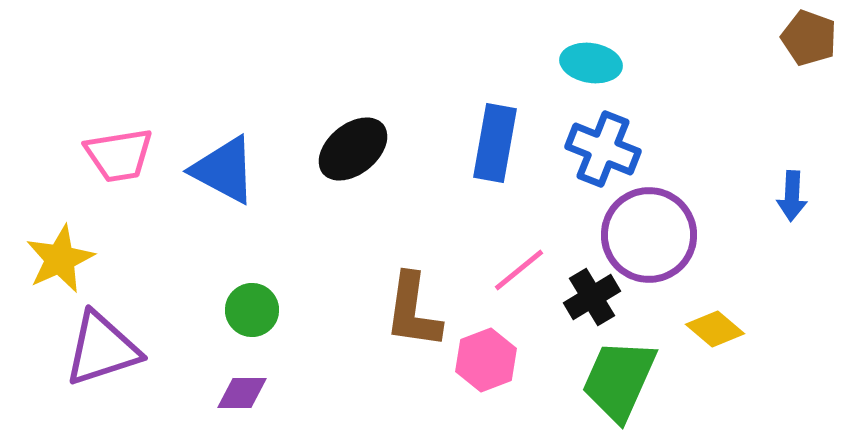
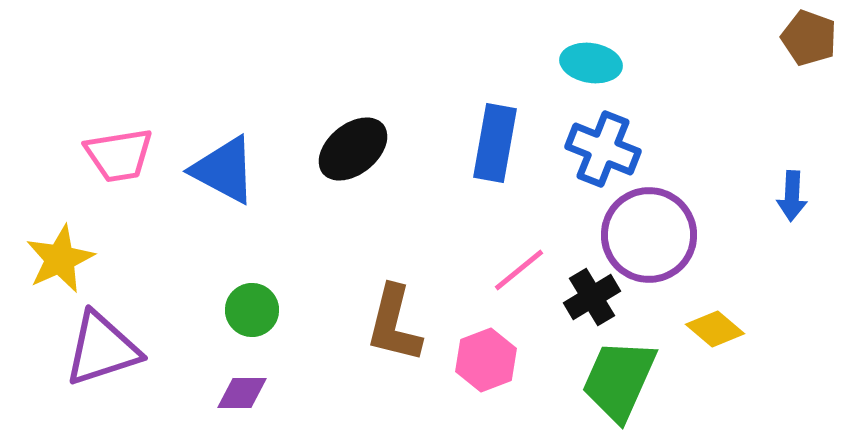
brown L-shape: moved 19 px left, 13 px down; rotated 6 degrees clockwise
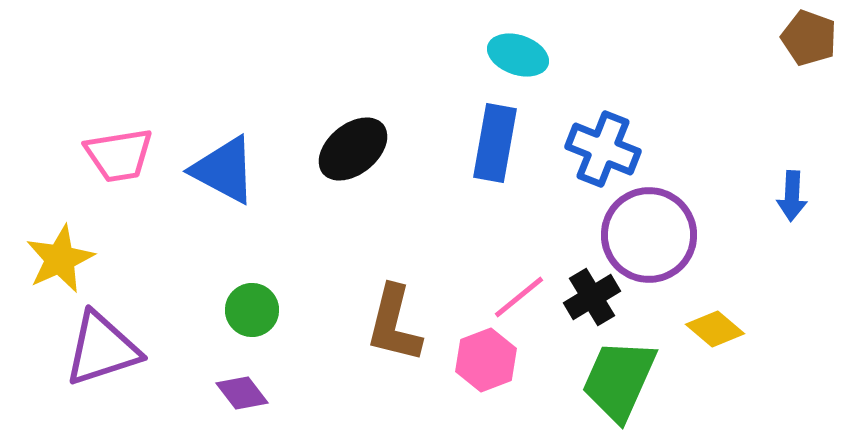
cyan ellipse: moved 73 px left, 8 px up; rotated 10 degrees clockwise
pink line: moved 27 px down
purple diamond: rotated 52 degrees clockwise
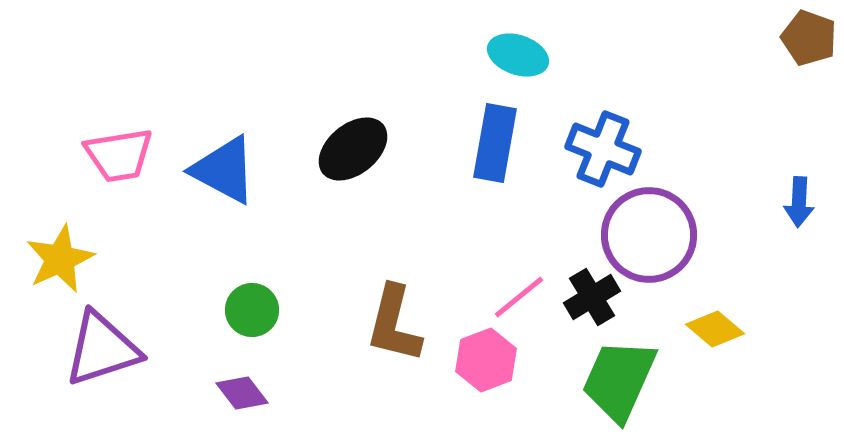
blue arrow: moved 7 px right, 6 px down
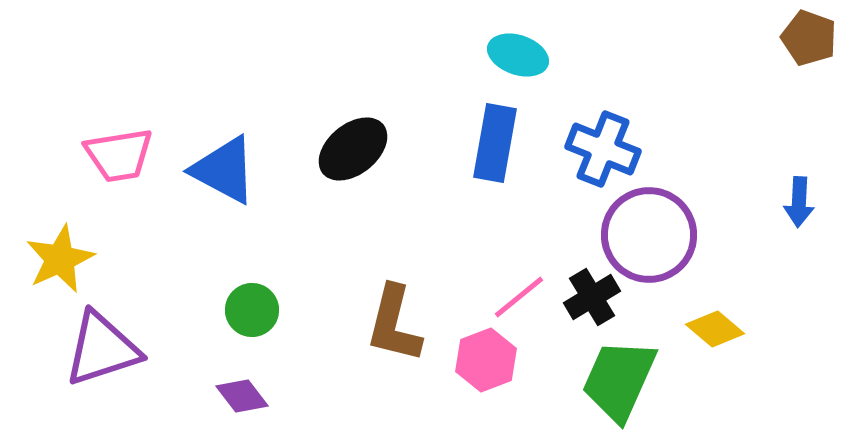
purple diamond: moved 3 px down
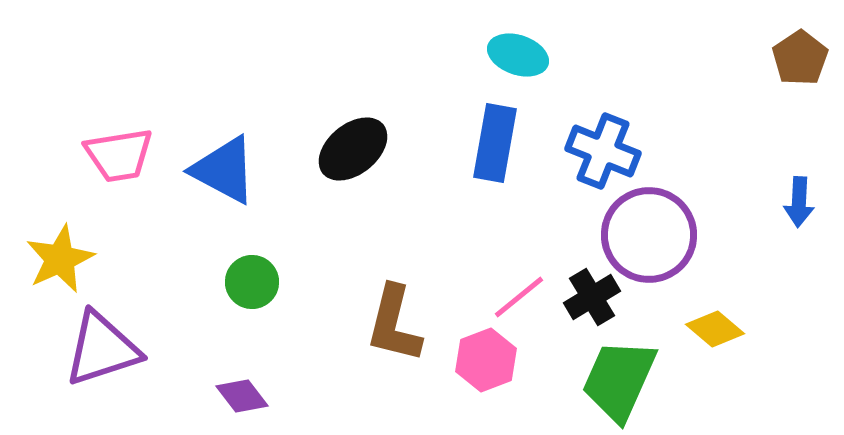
brown pentagon: moved 9 px left, 20 px down; rotated 18 degrees clockwise
blue cross: moved 2 px down
green circle: moved 28 px up
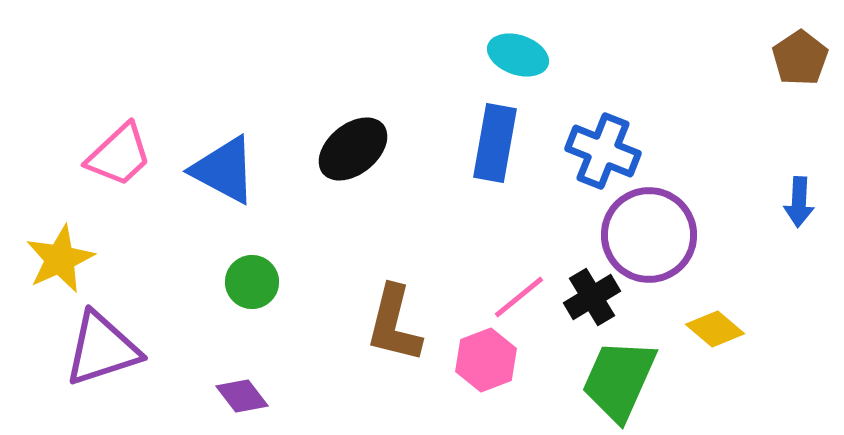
pink trapezoid: rotated 34 degrees counterclockwise
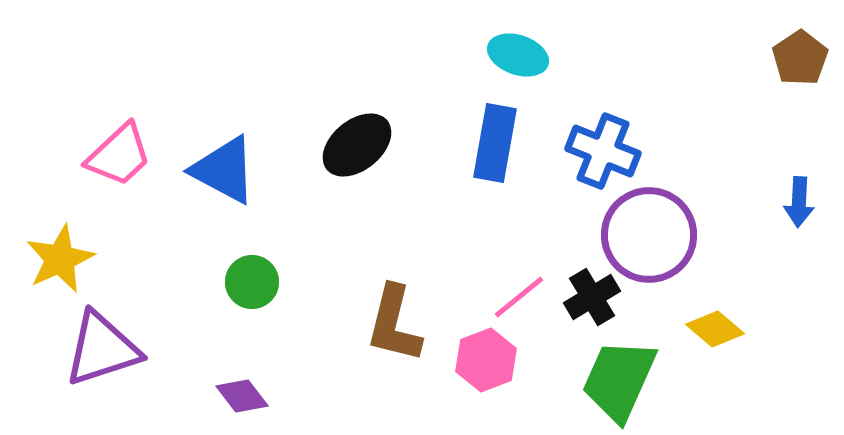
black ellipse: moved 4 px right, 4 px up
